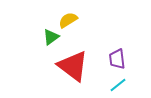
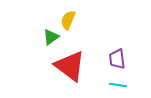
yellow semicircle: rotated 36 degrees counterclockwise
red triangle: moved 3 px left
cyan line: rotated 48 degrees clockwise
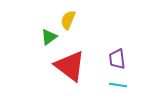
green triangle: moved 2 px left
